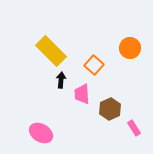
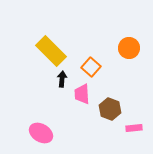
orange circle: moved 1 px left
orange square: moved 3 px left, 2 px down
black arrow: moved 1 px right, 1 px up
brown hexagon: rotated 15 degrees counterclockwise
pink rectangle: rotated 63 degrees counterclockwise
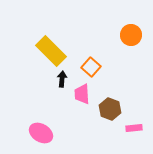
orange circle: moved 2 px right, 13 px up
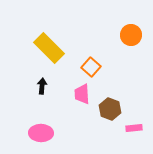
yellow rectangle: moved 2 px left, 3 px up
black arrow: moved 20 px left, 7 px down
pink ellipse: rotated 30 degrees counterclockwise
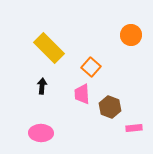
brown hexagon: moved 2 px up
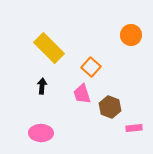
pink trapezoid: rotated 15 degrees counterclockwise
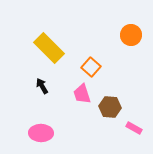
black arrow: rotated 35 degrees counterclockwise
brown hexagon: rotated 15 degrees counterclockwise
pink rectangle: rotated 35 degrees clockwise
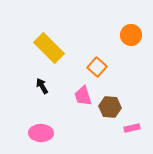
orange square: moved 6 px right
pink trapezoid: moved 1 px right, 2 px down
pink rectangle: moved 2 px left; rotated 42 degrees counterclockwise
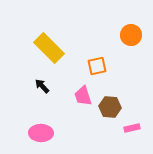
orange square: moved 1 px up; rotated 36 degrees clockwise
black arrow: rotated 14 degrees counterclockwise
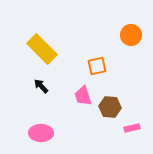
yellow rectangle: moved 7 px left, 1 px down
black arrow: moved 1 px left
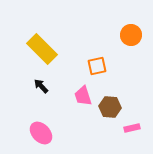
pink ellipse: rotated 45 degrees clockwise
